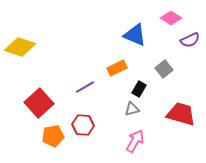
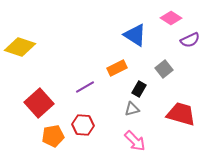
blue triangle: rotated 10 degrees clockwise
pink arrow: rotated 105 degrees clockwise
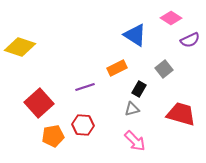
purple line: rotated 12 degrees clockwise
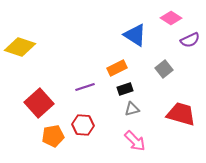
black rectangle: moved 14 px left; rotated 42 degrees clockwise
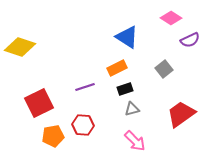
blue triangle: moved 8 px left, 2 px down
red square: rotated 16 degrees clockwise
red trapezoid: rotated 52 degrees counterclockwise
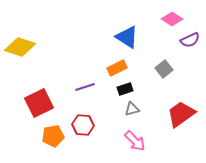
pink diamond: moved 1 px right, 1 px down
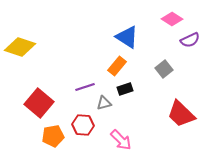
orange rectangle: moved 2 px up; rotated 24 degrees counterclockwise
red square: rotated 24 degrees counterclockwise
gray triangle: moved 28 px left, 6 px up
red trapezoid: rotated 100 degrees counterclockwise
pink arrow: moved 14 px left, 1 px up
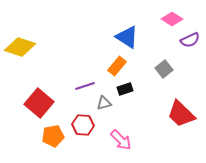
purple line: moved 1 px up
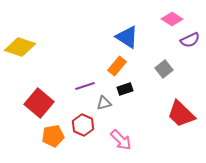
red hexagon: rotated 20 degrees clockwise
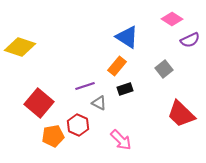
gray triangle: moved 5 px left; rotated 42 degrees clockwise
red hexagon: moved 5 px left
